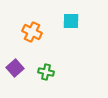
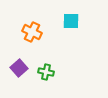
purple square: moved 4 px right
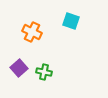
cyan square: rotated 18 degrees clockwise
green cross: moved 2 px left
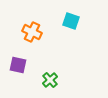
purple square: moved 1 px left, 3 px up; rotated 36 degrees counterclockwise
green cross: moved 6 px right, 8 px down; rotated 35 degrees clockwise
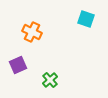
cyan square: moved 15 px right, 2 px up
purple square: rotated 36 degrees counterclockwise
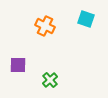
orange cross: moved 13 px right, 6 px up
purple square: rotated 24 degrees clockwise
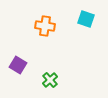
orange cross: rotated 18 degrees counterclockwise
purple square: rotated 30 degrees clockwise
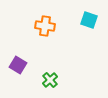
cyan square: moved 3 px right, 1 px down
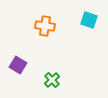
green cross: moved 2 px right
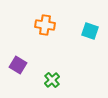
cyan square: moved 1 px right, 11 px down
orange cross: moved 1 px up
